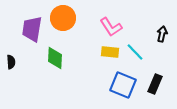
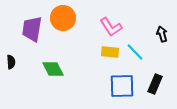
black arrow: rotated 28 degrees counterclockwise
green diamond: moved 2 px left, 11 px down; rotated 30 degrees counterclockwise
blue square: moved 1 px left, 1 px down; rotated 24 degrees counterclockwise
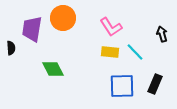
black semicircle: moved 14 px up
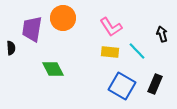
cyan line: moved 2 px right, 1 px up
blue square: rotated 32 degrees clockwise
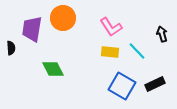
black rectangle: rotated 42 degrees clockwise
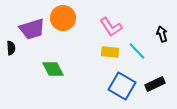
purple trapezoid: rotated 116 degrees counterclockwise
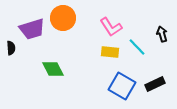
cyan line: moved 4 px up
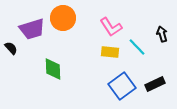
black semicircle: rotated 40 degrees counterclockwise
green diamond: rotated 25 degrees clockwise
blue square: rotated 24 degrees clockwise
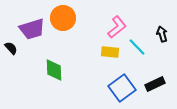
pink L-shape: moved 6 px right; rotated 95 degrees counterclockwise
green diamond: moved 1 px right, 1 px down
blue square: moved 2 px down
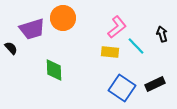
cyan line: moved 1 px left, 1 px up
blue square: rotated 20 degrees counterclockwise
